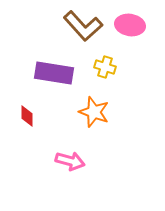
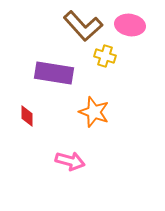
yellow cross: moved 11 px up
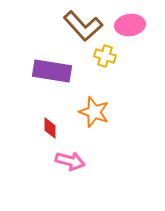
pink ellipse: rotated 16 degrees counterclockwise
purple rectangle: moved 2 px left, 2 px up
red diamond: moved 23 px right, 12 px down
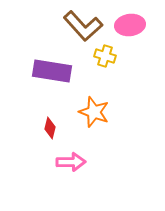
red diamond: rotated 15 degrees clockwise
pink arrow: moved 1 px right, 1 px down; rotated 16 degrees counterclockwise
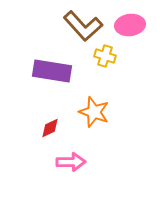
red diamond: rotated 50 degrees clockwise
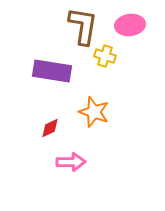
brown L-shape: rotated 129 degrees counterclockwise
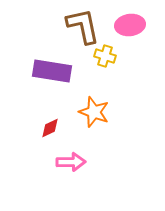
brown L-shape: rotated 21 degrees counterclockwise
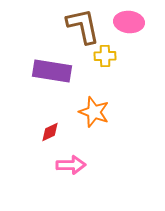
pink ellipse: moved 1 px left, 3 px up; rotated 12 degrees clockwise
yellow cross: rotated 20 degrees counterclockwise
red diamond: moved 4 px down
pink arrow: moved 3 px down
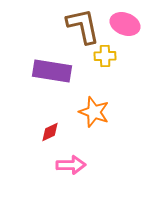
pink ellipse: moved 4 px left, 2 px down; rotated 16 degrees clockwise
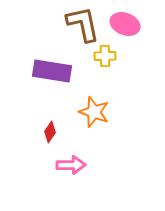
brown L-shape: moved 2 px up
red diamond: rotated 30 degrees counterclockwise
